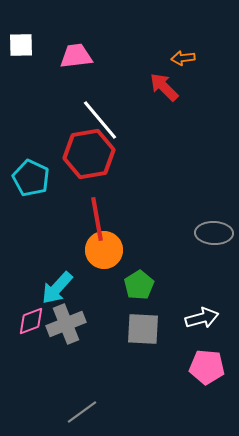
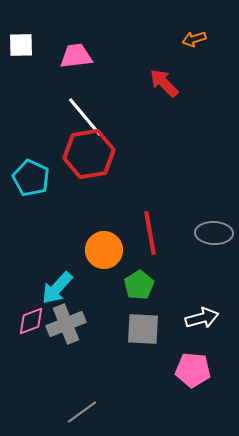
orange arrow: moved 11 px right, 19 px up; rotated 10 degrees counterclockwise
red arrow: moved 4 px up
white line: moved 15 px left, 3 px up
red line: moved 53 px right, 14 px down
pink pentagon: moved 14 px left, 3 px down
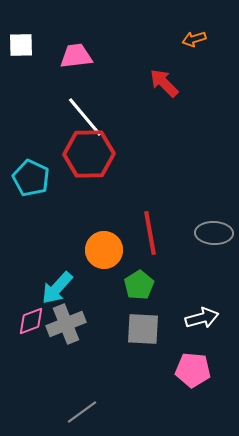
red hexagon: rotated 9 degrees clockwise
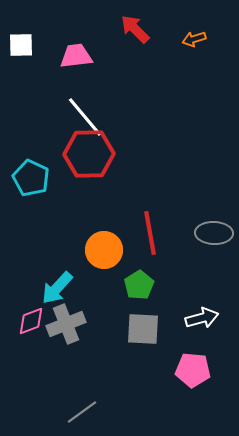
red arrow: moved 29 px left, 54 px up
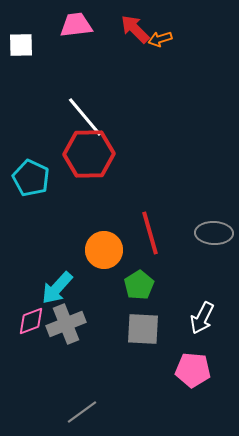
orange arrow: moved 34 px left
pink trapezoid: moved 31 px up
red line: rotated 6 degrees counterclockwise
white arrow: rotated 132 degrees clockwise
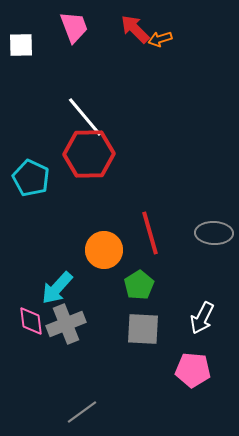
pink trapezoid: moved 2 px left, 2 px down; rotated 76 degrees clockwise
pink diamond: rotated 76 degrees counterclockwise
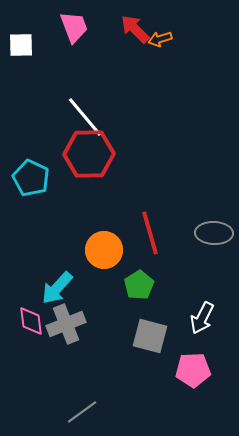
gray square: moved 7 px right, 7 px down; rotated 12 degrees clockwise
pink pentagon: rotated 8 degrees counterclockwise
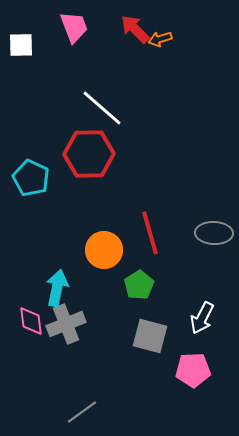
white line: moved 17 px right, 9 px up; rotated 9 degrees counterclockwise
cyan arrow: rotated 150 degrees clockwise
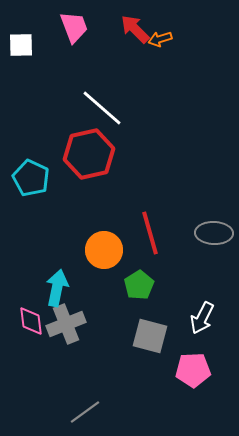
red hexagon: rotated 12 degrees counterclockwise
gray line: moved 3 px right
